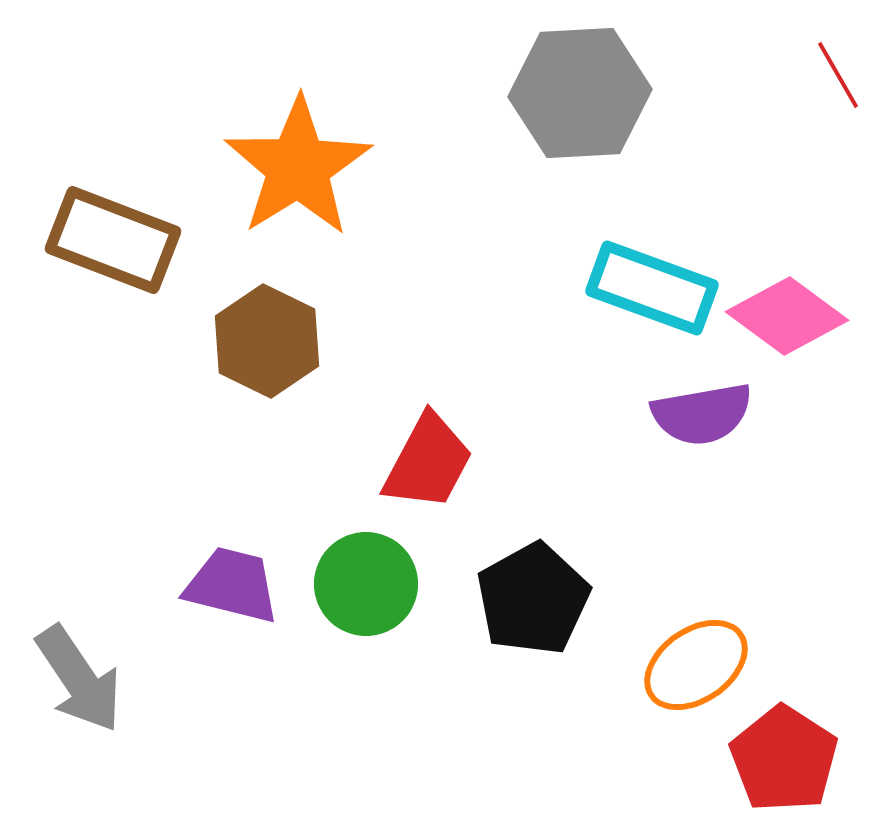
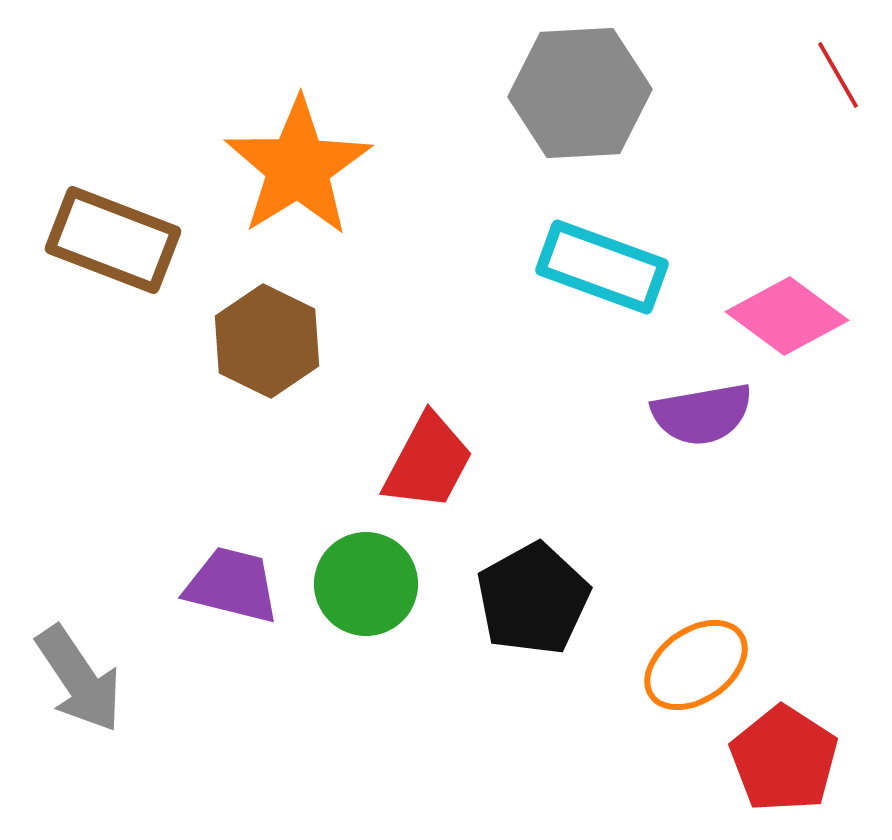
cyan rectangle: moved 50 px left, 21 px up
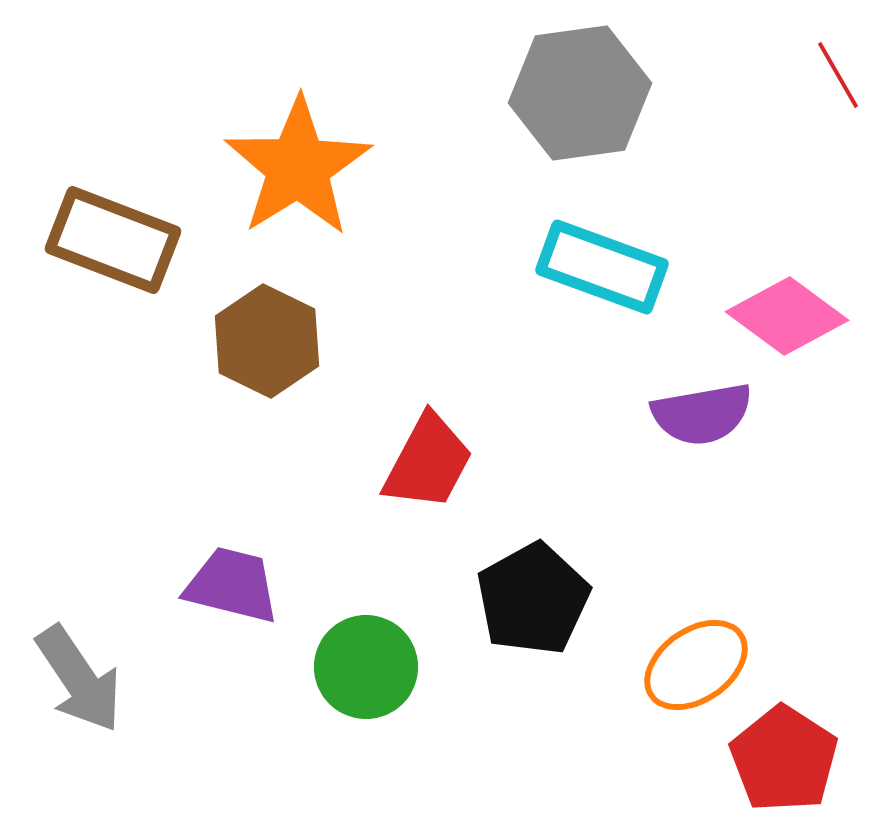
gray hexagon: rotated 5 degrees counterclockwise
green circle: moved 83 px down
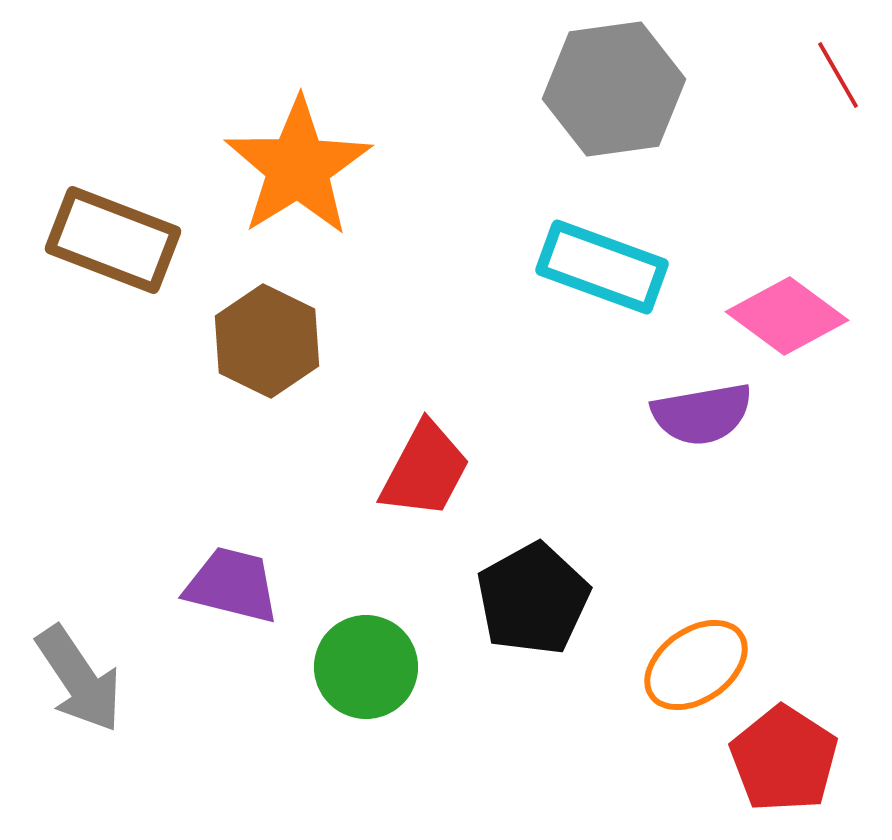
gray hexagon: moved 34 px right, 4 px up
red trapezoid: moved 3 px left, 8 px down
